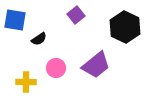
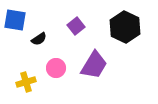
purple square: moved 11 px down
purple trapezoid: moved 2 px left; rotated 20 degrees counterclockwise
yellow cross: rotated 18 degrees counterclockwise
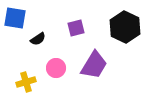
blue square: moved 2 px up
purple square: moved 2 px down; rotated 24 degrees clockwise
black semicircle: moved 1 px left
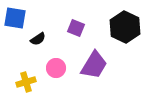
purple square: rotated 36 degrees clockwise
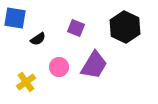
pink circle: moved 3 px right, 1 px up
yellow cross: rotated 18 degrees counterclockwise
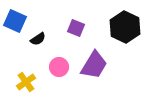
blue square: moved 3 px down; rotated 15 degrees clockwise
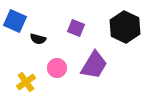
black semicircle: rotated 49 degrees clockwise
pink circle: moved 2 px left, 1 px down
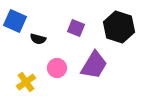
black hexagon: moved 6 px left; rotated 8 degrees counterclockwise
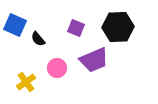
blue square: moved 4 px down
black hexagon: moved 1 px left; rotated 20 degrees counterclockwise
black semicircle: rotated 35 degrees clockwise
purple trapezoid: moved 5 px up; rotated 36 degrees clockwise
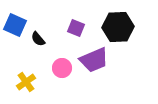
pink circle: moved 5 px right
